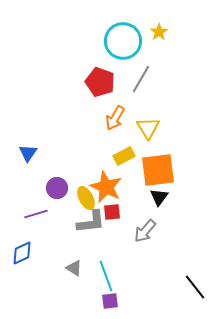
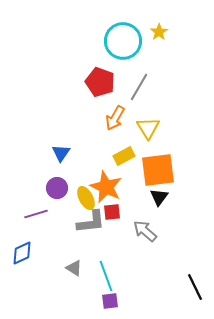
gray line: moved 2 px left, 8 px down
blue triangle: moved 33 px right
gray arrow: rotated 90 degrees clockwise
black line: rotated 12 degrees clockwise
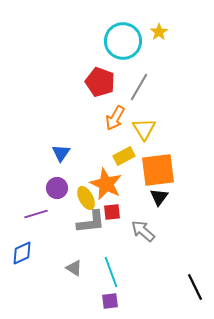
yellow triangle: moved 4 px left, 1 px down
orange star: moved 3 px up
gray arrow: moved 2 px left
cyan line: moved 5 px right, 4 px up
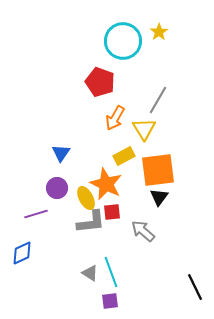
gray line: moved 19 px right, 13 px down
gray triangle: moved 16 px right, 5 px down
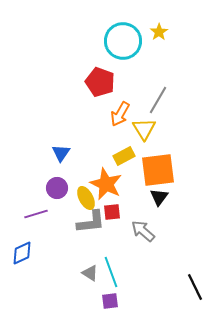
orange arrow: moved 5 px right, 4 px up
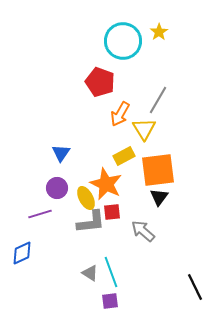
purple line: moved 4 px right
